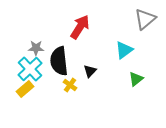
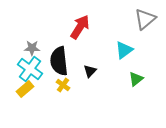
gray star: moved 4 px left
cyan cross: rotated 10 degrees counterclockwise
yellow cross: moved 7 px left
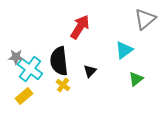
gray star: moved 16 px left, 9 px down
yellow rectangle: moved 1 px left, 7 px down
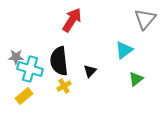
gray triangle: rotated 10 degrees counterclockwise
red arrow: moved 8 px left, 7 px up
cyan cross: rotated 20 degrees counterclockwise
yellow cross: moved 1 px right, 1 px down; rotated 24 degrees clockwise
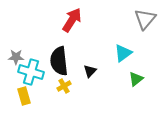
cyan triangle: moved 1 px left, 3 px down
cyan cross: moved 1 px right, 3 px down
yellow rectangle: rotated 66 degrees counterclockwise
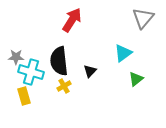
gray triangle: moved 2 px left, 1 px up
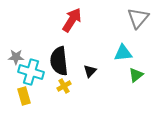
gray triangle: moved 5 px left
cyan triangle: rotated 30 degrees clockwise
green triangle: moved 4 px up
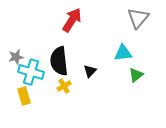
gray star: rotated 14 degrees counterclockwise
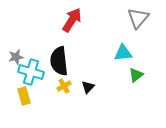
black triangle: moved 2 px left, 16 px down
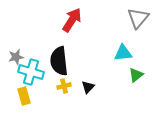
yellow cross: rotated 16 degrees clockwise
